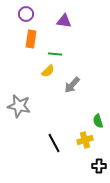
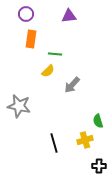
purple triangle: moved 5 px right, 5 px up; rotated 14 degrees counterclockwise
black line: rotated 12 degrees clockwise
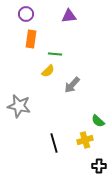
green semicircle: rotated 32 degrees counterclockwise
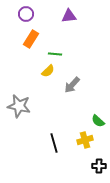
orange rectangle: rotated 24 degrees clockwise
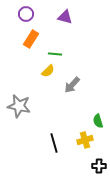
purple triangle: moved 4 px left, 1 px down; rotated 21 degrees clockwise
green semicircle: rotated 32 degrees clockwise
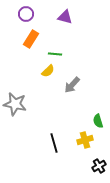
gray star: moved 4 px left, 2 px up
black cross: rotated 32 degrees counterclockwise
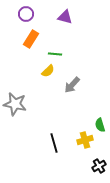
green semicircle: moved 2 px right, 4 px down
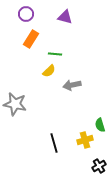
yellow semicircle: moved 1 px right
gray arrow: rotated 36 degrees clockwise
